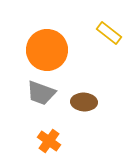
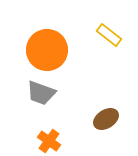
yellow rectangle: moved 2 px down
brown ellipse: moved 22 px right, 17 px down; rotated 35 degrees counterclockwise
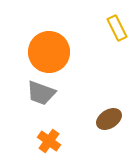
yellow rectangle: moved 8 px right, 7 px up; rotated 25 degrees clockwise
orange circle: moved 2 px right, 2 px down
brown ellipse: moved 3 px right
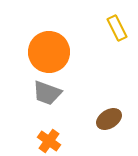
gray trapezoid: moved 6 px right
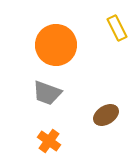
orange circle: moved 7 px right, 7 px up
brown ellipse: moved 3 px left, 4 px up
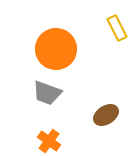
orange circle: moved 4 px down
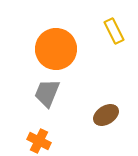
yellow rectangle: moved 3 px left, 3 px down
gray trapezoid: rotated 92 degrees clockwise
orange cross: moved 10 px left; rotated 10 degrees counterclockwise
